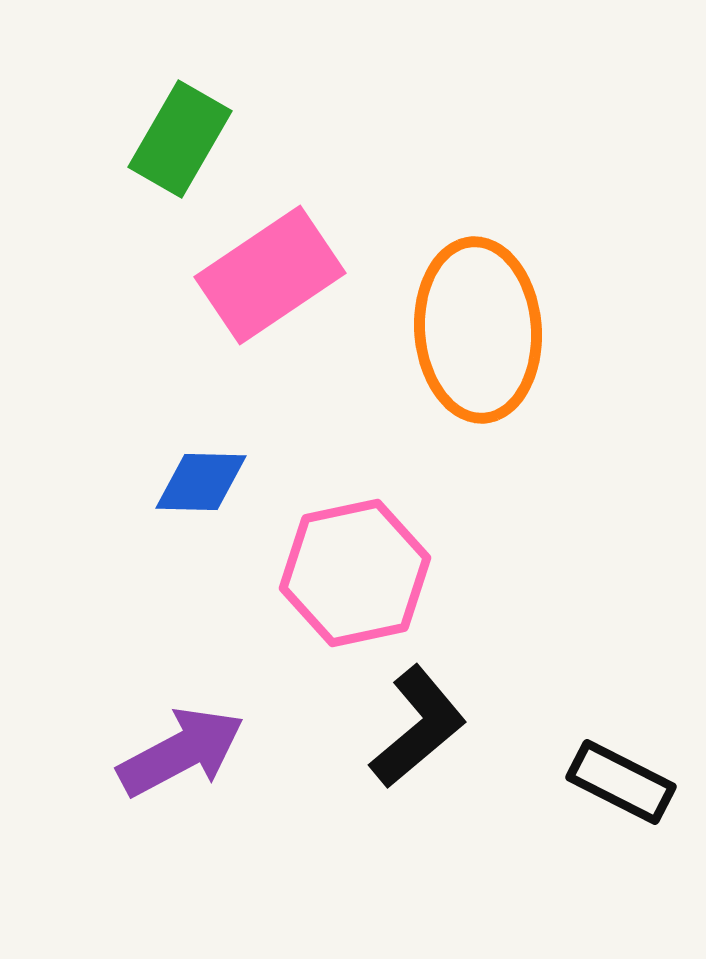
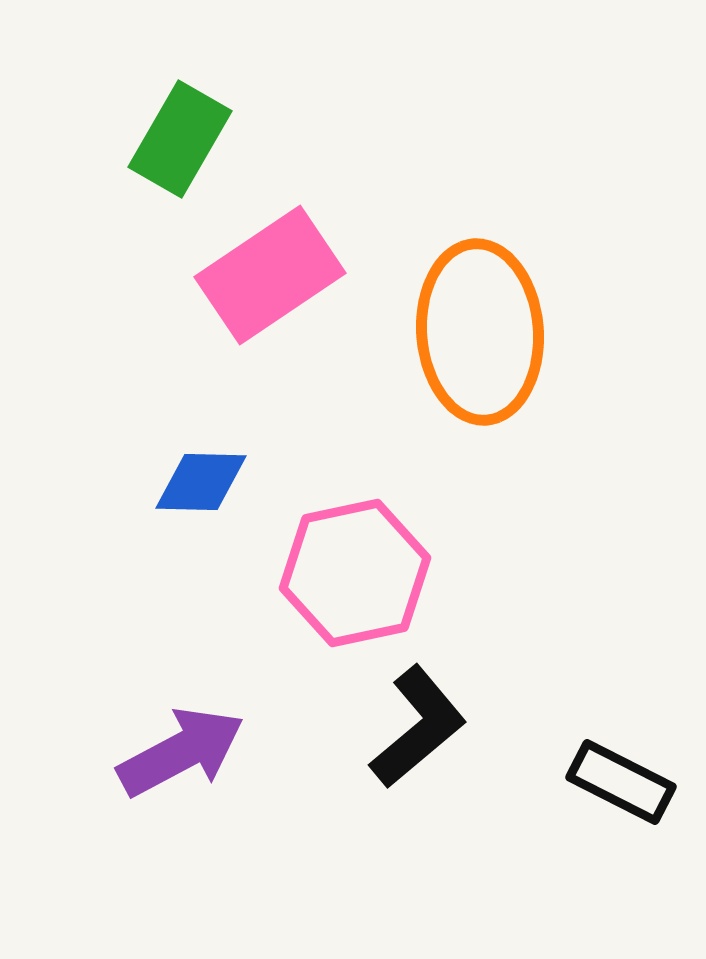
orange ellipse: moved 2 px right, 2 px down
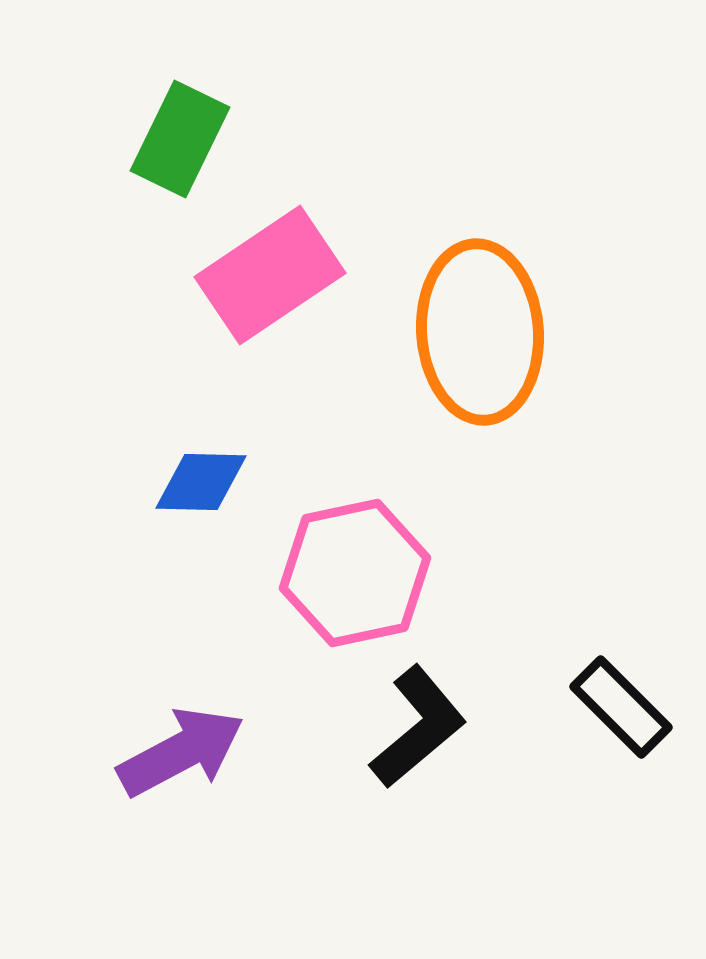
green rectangle: rotated 4 degrees counterclockwise
black rectangle: moved 75 px up; rotated 18 degrees clockwise
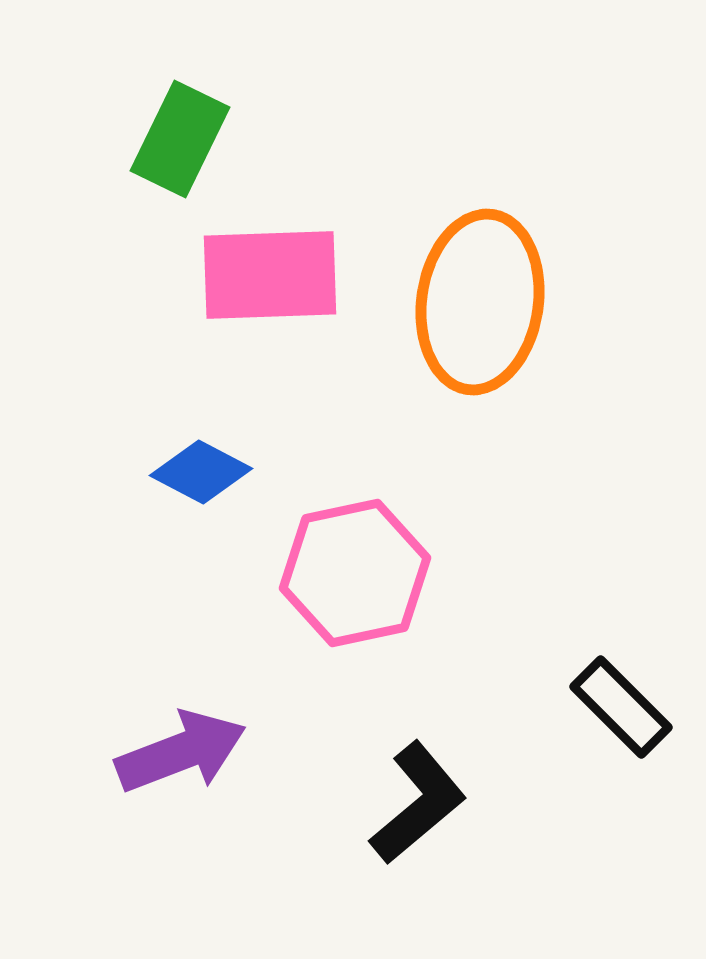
pink rectangle: rotated 32 degrees clockwise
orange ellipse: moved 30 px up; rotated 12 degrees clockwise
blue diamond: moved 10 px up; rotated 26 degrees clockwise
black L-shape: moved 76 px down
purple arrow: rotated 7 degrees clockwise
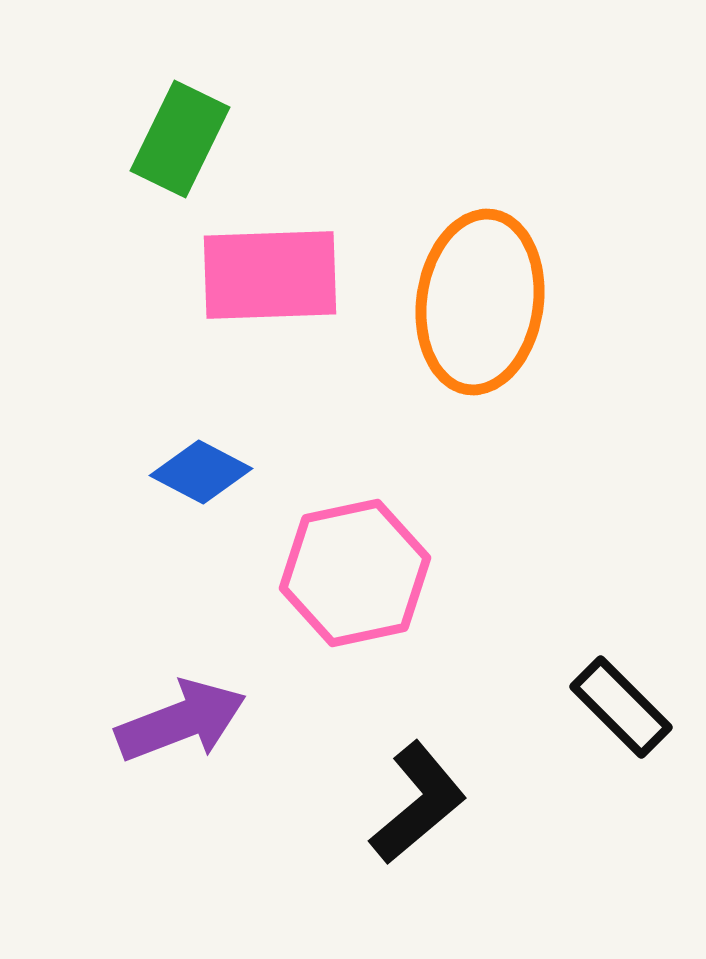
purple arrow: moved 31 px up
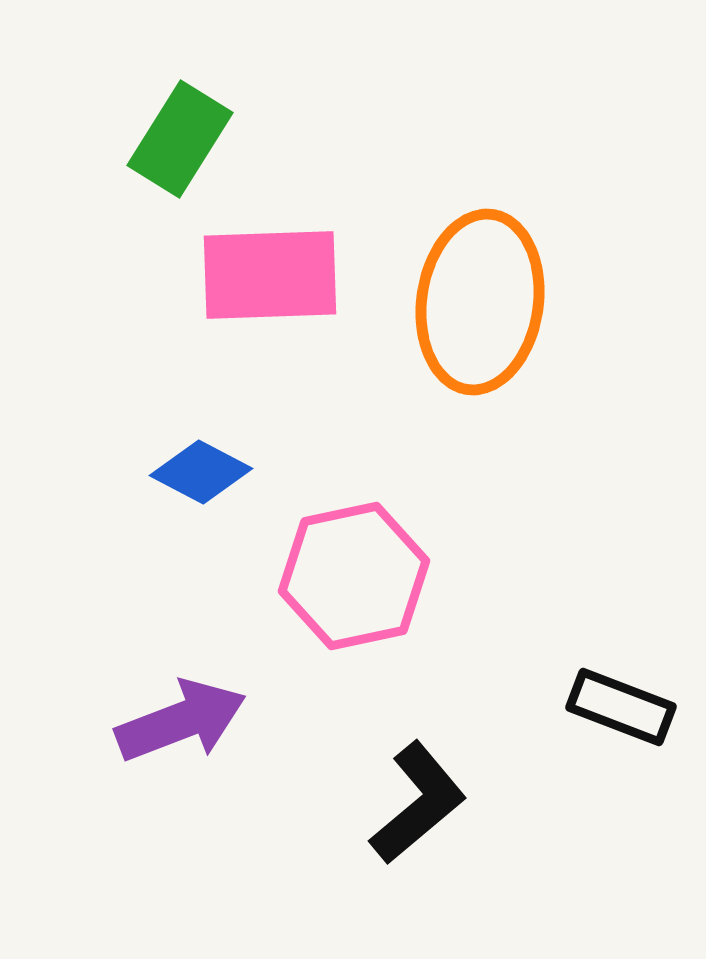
green rectangle: rotated 6 degrees clockwise
pink hexagon: moved 1 px left, 3 px down
black rectangle: rotated 24 degrees counterclockwise
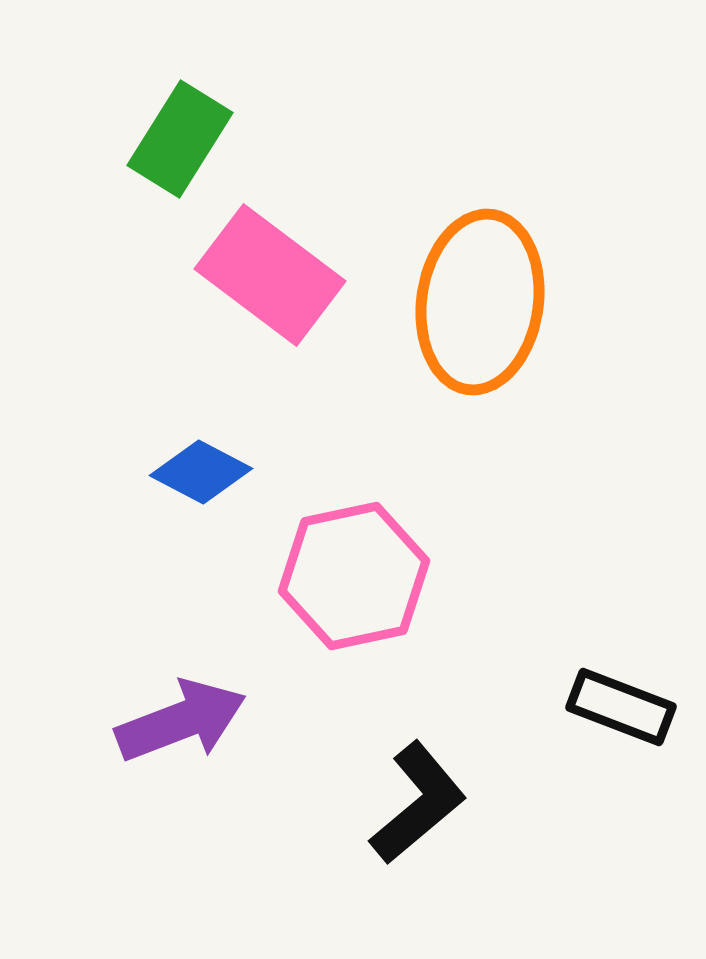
pink rectangle: rotated 39 degrees clockwise
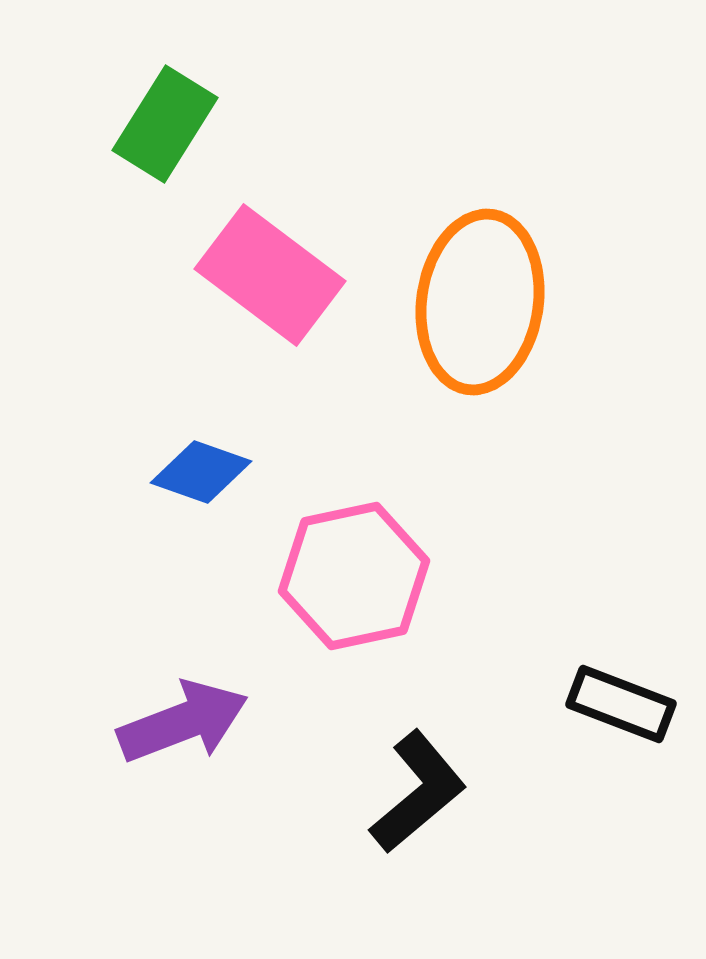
green rectangle: moved 15 px left, 15 px up
blue diamond: rotated 8 degrees counterclockwise
black rectangle: moved 3 px up
purple arrow: moved 2 px right, 1 px down
black L-shape: moved 11 px up
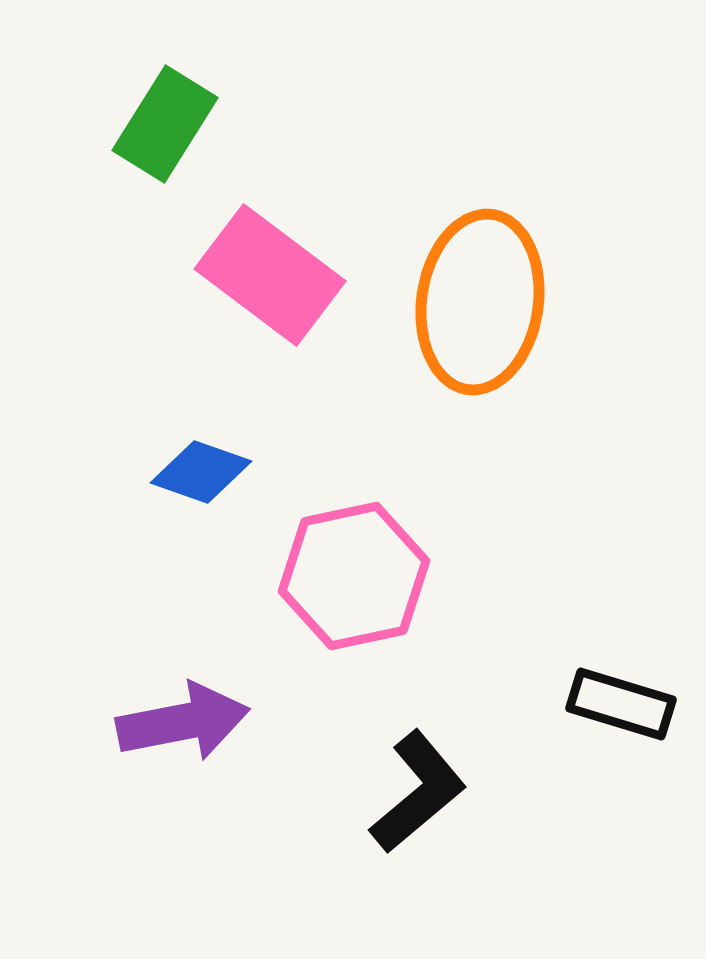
black rectangle: rotated 4 degrees counterclockwise
purple arrow: rotated 10 degrees clockwise
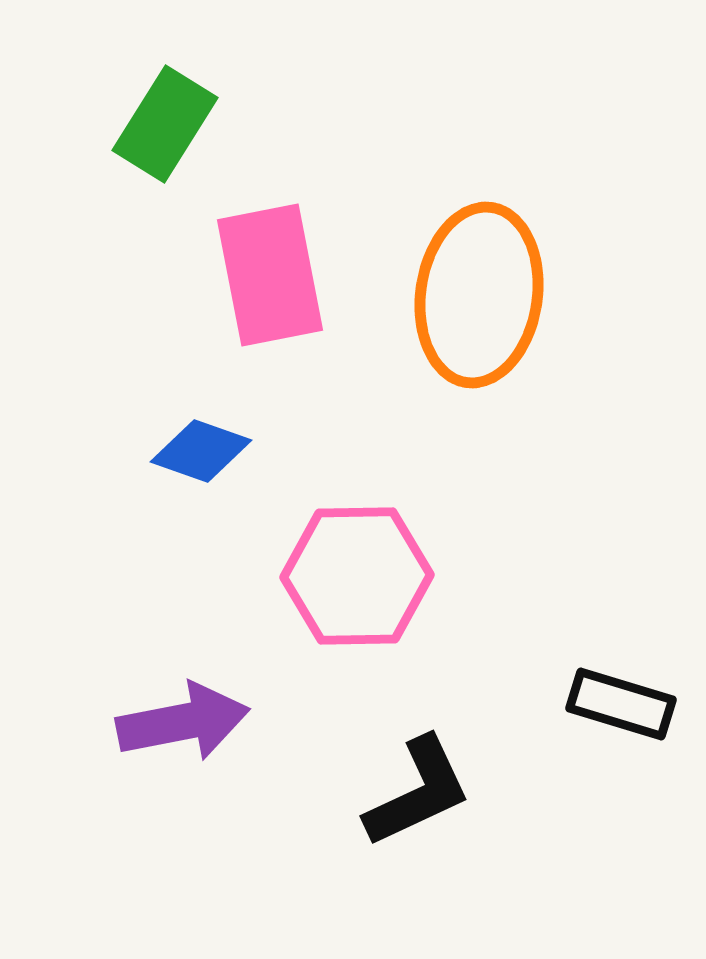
pink rectangle: rotated 42 degrees clockwise
orange ellipse: moved 1 px left, 7 px up
blue diamond: moved 21 px up
pink hexagon: moved 3 px right; rotated 11 degrees clockwise
black L-shape: rotated 15 degrees clockwise
